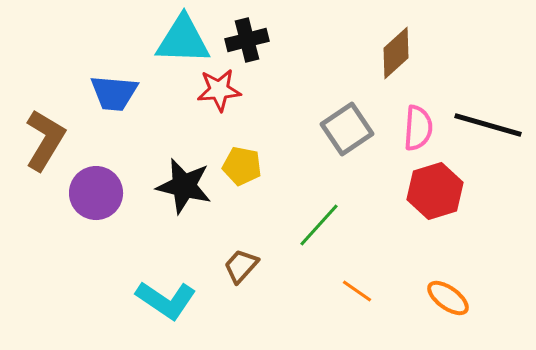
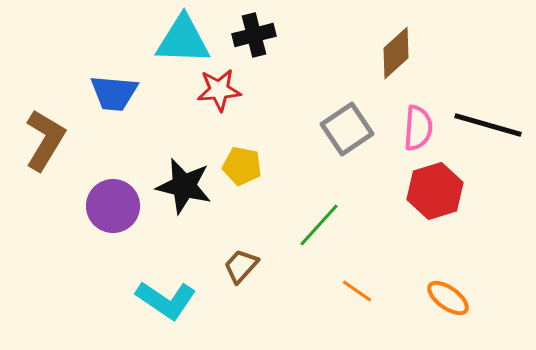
black cross: moved 7 px right, 5 px up
purple circle: moved 17 px right, 13 px down
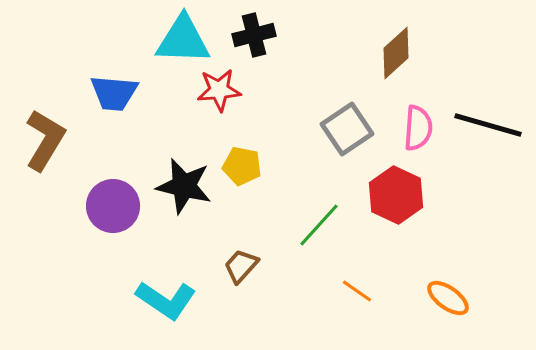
red hexagon: moved 39 px left, 4 px down; rotated 18 degrees counterclockwise
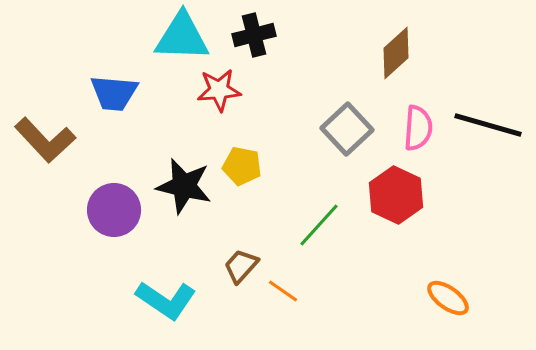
cyan triangle: moved 1 px left, 3 px up
gray square: rotated 9 degrees counterclockwise
brown L-shape: rotated 106 degrees clockwise
purple circle: moved 1 px right, 4 px down
orange line: moved 74 px left
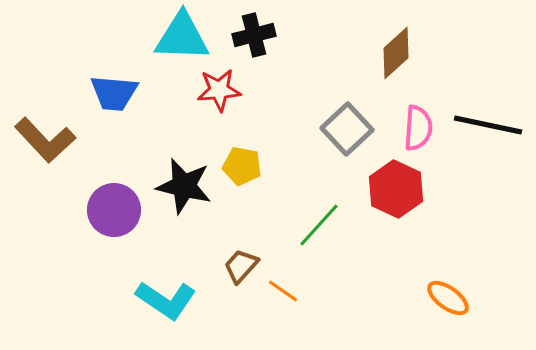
black line: rotated 4 degrees counterclockwise
red hexagon: moved 6 px up
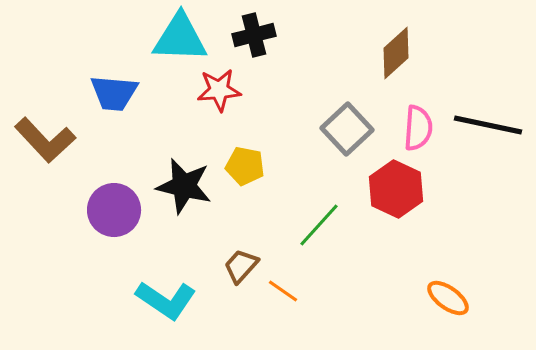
cyan triangle: moved 2 px left, 1 px down
yellow pentagon: moved 3 px right
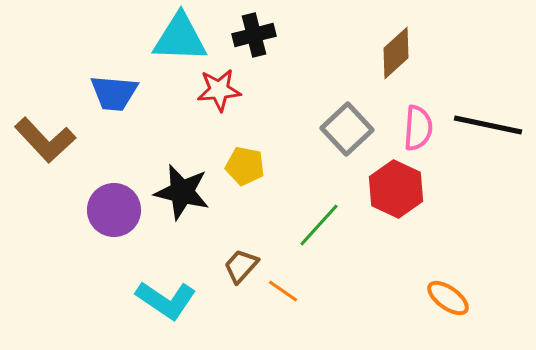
black star: moved 2 px left, 6 px down
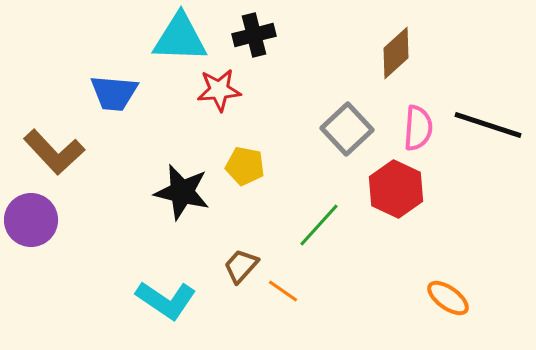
black line: rotated 6 degrees clockwise
brown L-shape: moved 9 px right, 12 px down
purple circle: moved 83 px left, 10 px down
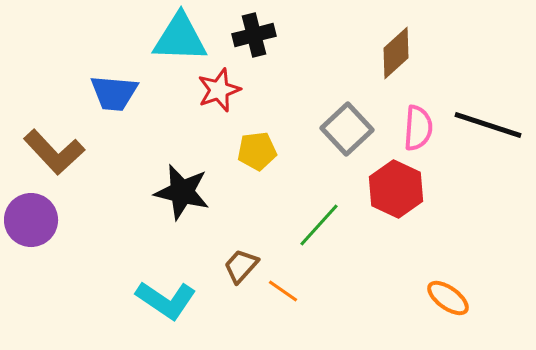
red star: rotated 15 degrees counterclockwise
yellow pentagon: moved 12 px right, 15 px up; rotated 18 degrees counterclockwise
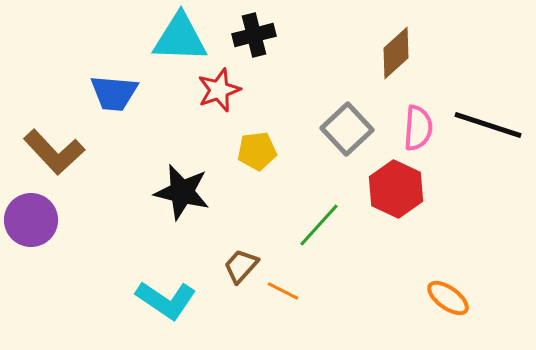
orange line: rotated 8 degrees counterclockwise
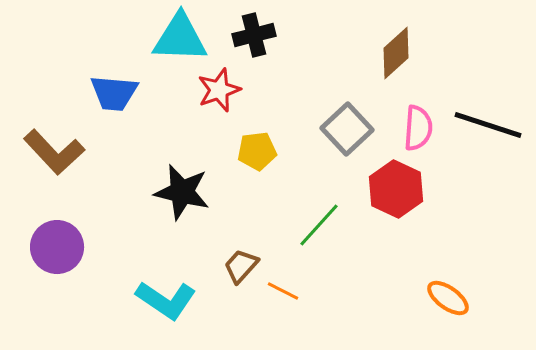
purple circle: moved 26 px right, 27 px down
